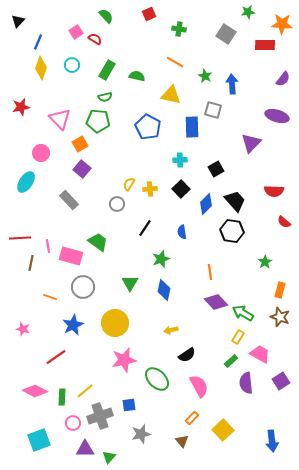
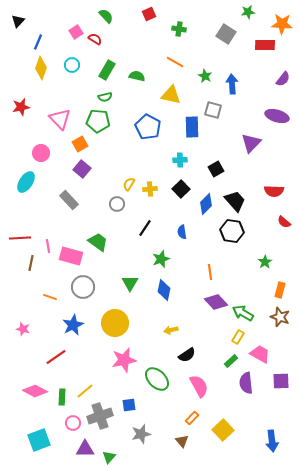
purple square at (281, 381): rotated 30 degrees clockwise
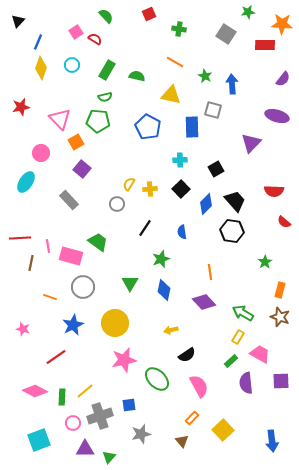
orange square at (80, 144): moved 4 px left, 2 px up
purple diamond at (216, 302): moved 12 px left
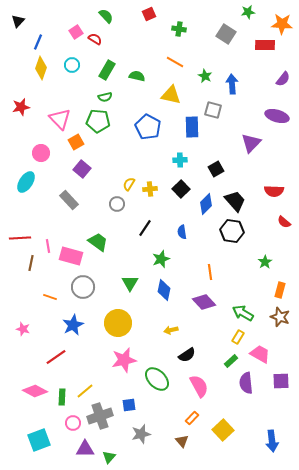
yellow circle at (115, 323): moved 3 px right
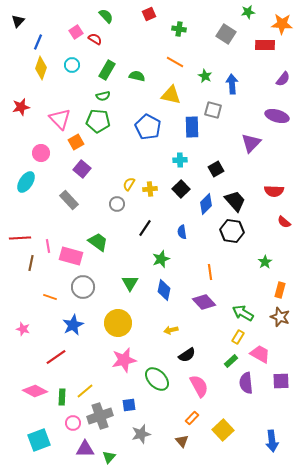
green semicircle at (105, 97): moved 2 px left, 1 px up
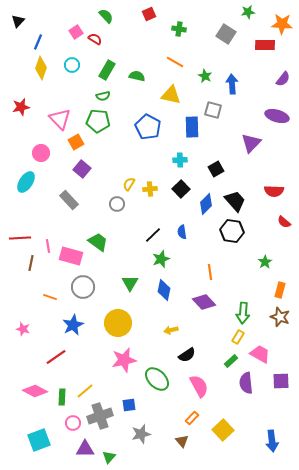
black line at (145, 228): moved 8 px right, 7 px down; rotated 12 degrees clockwise
green arrow at (243, 313): rotated 115 degrees counterclockwise
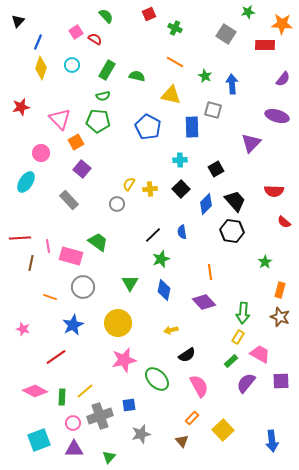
green cross at (179, 29): moved 4 px left, 1 px up; rotated 16 degrees clockwise
purple semicircle at (246, 383): rotated 45 degrees clockwise
purple triangle at (85, 449): moved 11 px left
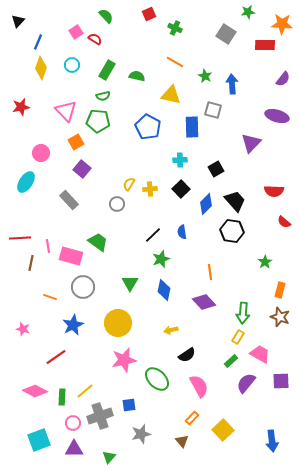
pink triangle at (60, 119): moved 6 px right, 8 px up
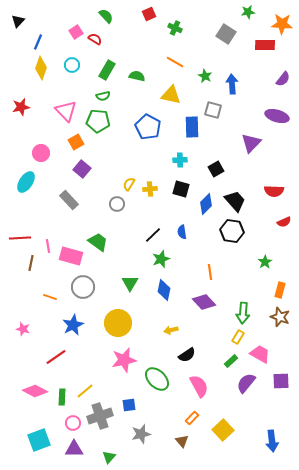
black square at (181, 189): rotated 30 degrees counterclockwise
red semicircle at (284, 222): rotated 64 degrees counterclockwise
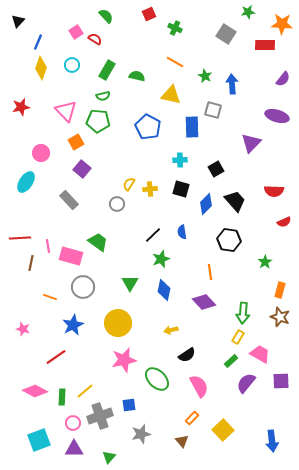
black hexagon at (232, 231): moved 3 px left, 9 px down
